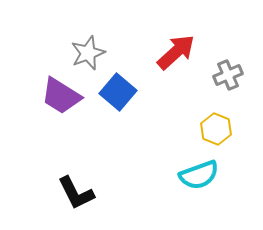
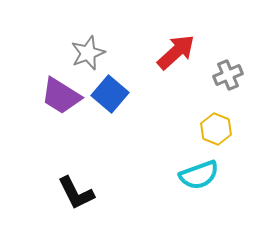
blue square: moved 8 px left, 2 px down
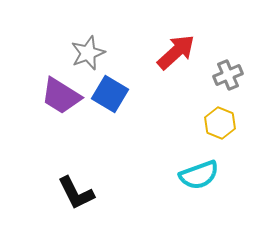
blue square: rotated 9 degrees counterclockwise
yellow hexagon: moved 4 px right, 6 px up
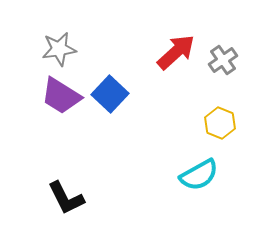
gray star: moved 29 px left, 4 px up; rotated 12 degrees clockwise
gray cross: moved 5 px left, 15 px up; rotated 12 degrees counterclockwise
blue square: rotated 12 degrees clockwise
cyan semicircle: rotated 9 degrees counterclockwise
black L-shape: moved 10 px left, 5 px down
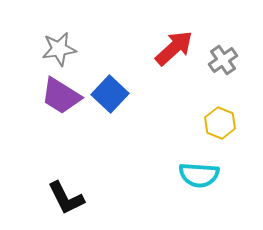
red arrow: moved 2 px left, 4 px up
cyan semicircle: rotated 33 degrees clockwise
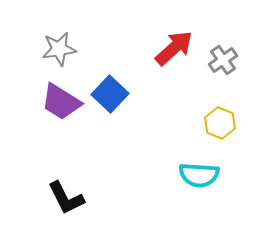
purple trapezoid: moved 6 px down
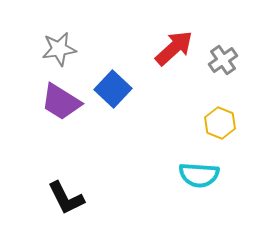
blue square: moved 3 px right, 5 px up
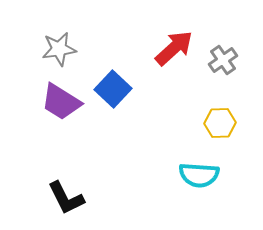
yellow hexagon: rotated 24 degrees counterclockwise
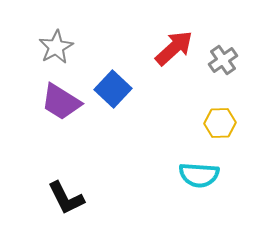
gray star: moved 3 px left, 2 px up; rotated 20 degrees counterclockwise
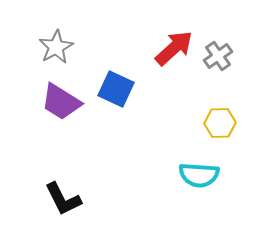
gray cross: moved 5 px left, 4 px up
blue square: moved 3 px right; rotated 18 degrees counterclockwise
black L-shape: moved 3 px left, 1 px down
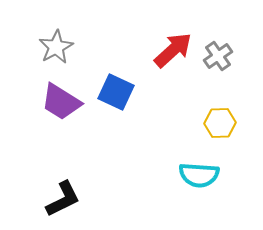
red arrow: moved 1 px left, 2 px down
blue square: moved 3 px down
black L-shape: rotated 90 degrees counterclockwise
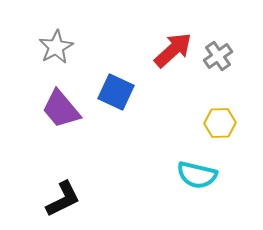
purple trapezoid: moved 7 px down; rotated 18 degrees clockwise
cyan semicircle: moved 2 px left; rotated 9 degrees clockwise
